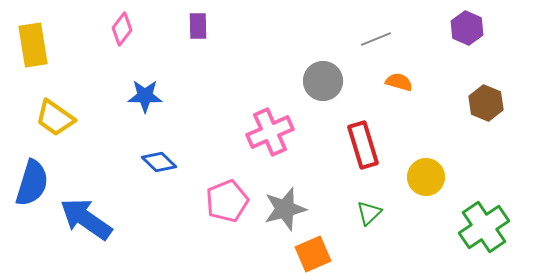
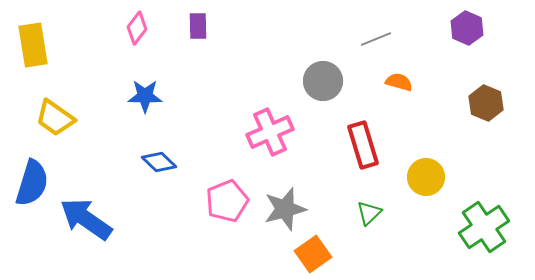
pink diamond: moved 15 px right, 1 px up
orange square: rotated 12 degrees counterclockwise
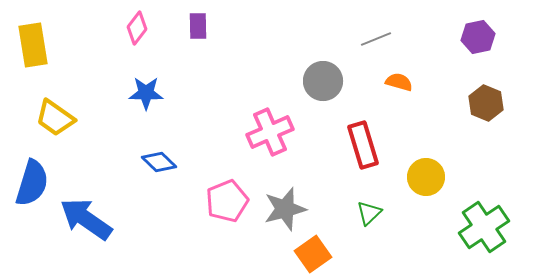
purple hexagon: moved 11 px right, 9 px down; rotated 24 degrees clockwise
blue star: moved 1 px right, 3 px up
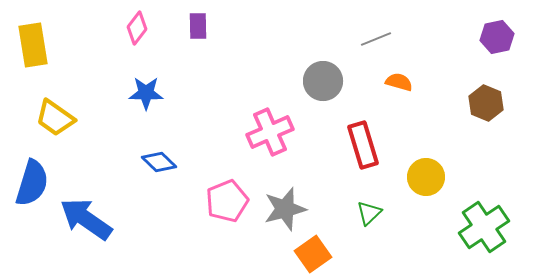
purple hexagon: moved 19 px right
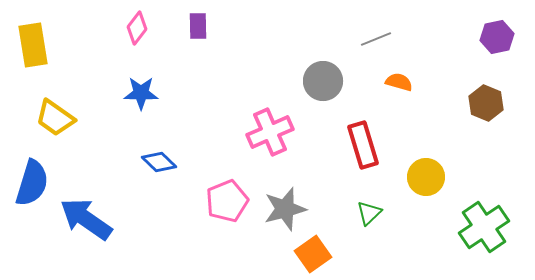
blue star: moved 5 px left
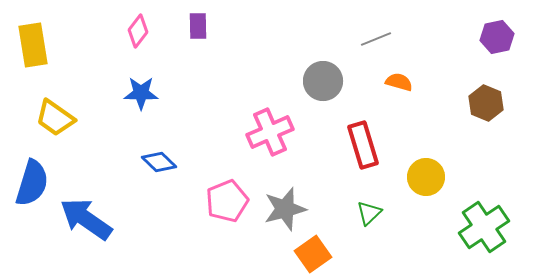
pink diamond: moved 1 px right, 3 px down
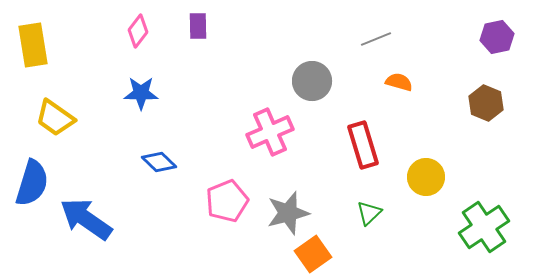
gray circle: moved 11 px left
gray star: moved 3 px right, 4 px down
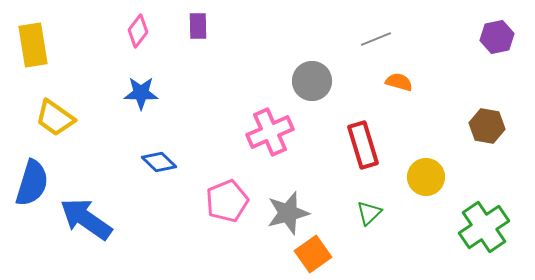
brown hexagon: moved 1 px right, 23 px down; rotated 12 degrees counterclockwise
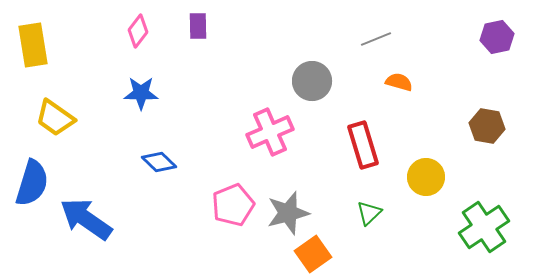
pink pentagon: moved 6 px right, 4 px down
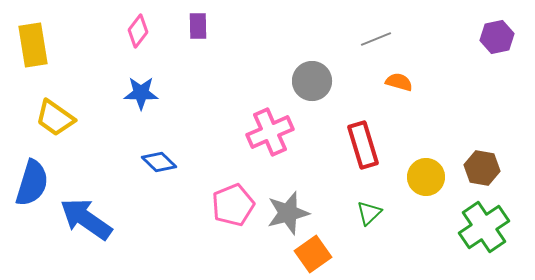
brown hexagon: moved 5 px left, 42 px down
